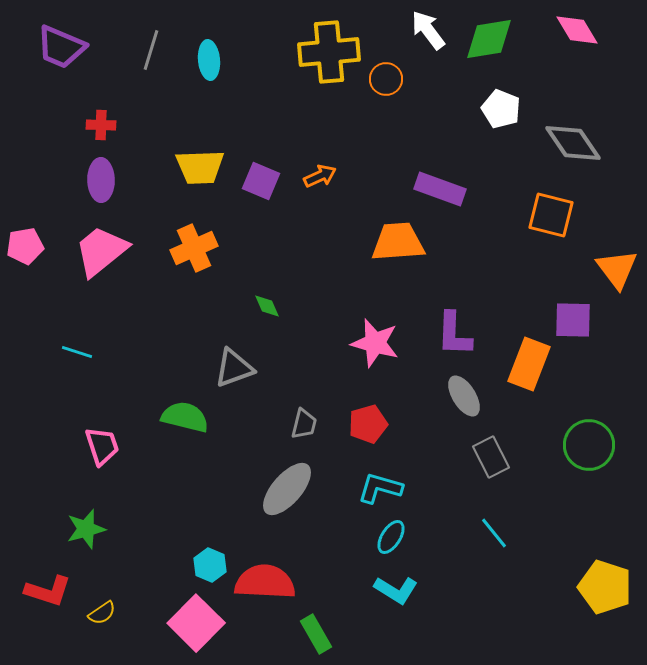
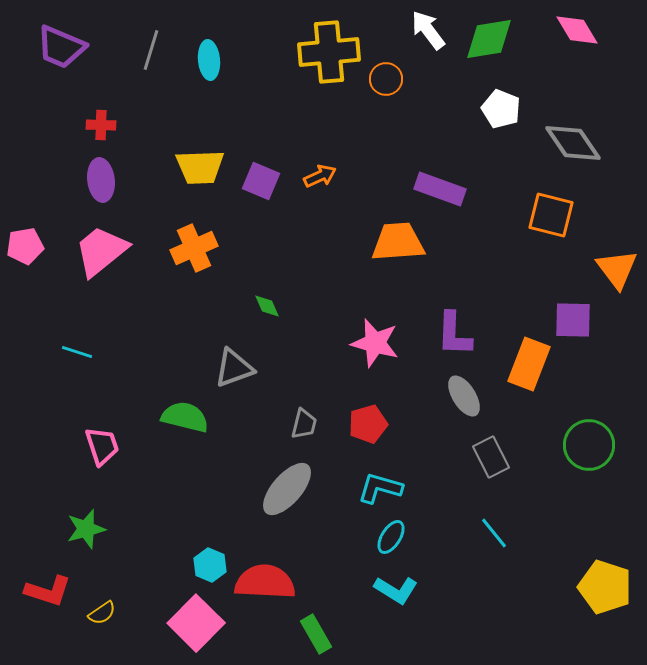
purple ellipse at (101, 180): rotated 6 degrees counterclockwise
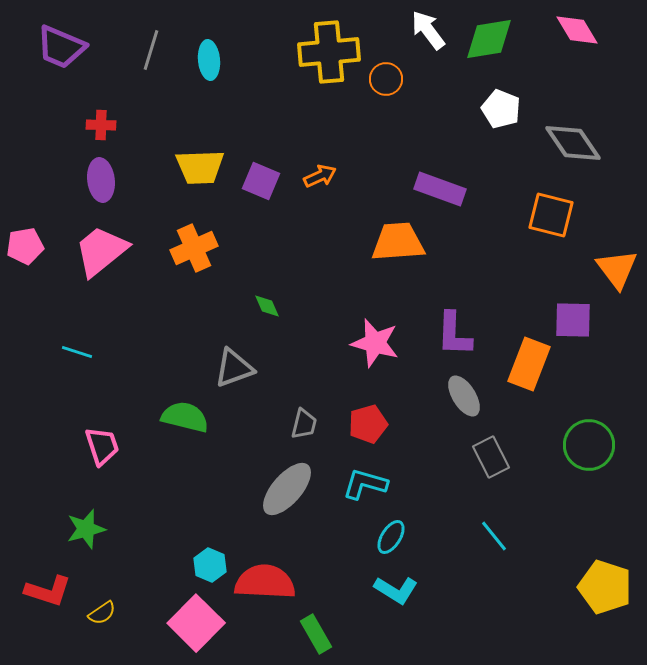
cyan L-shape at (380, 488): moved 15 px left, 4 px up
cyan line at (494, 533): moved 3 px down
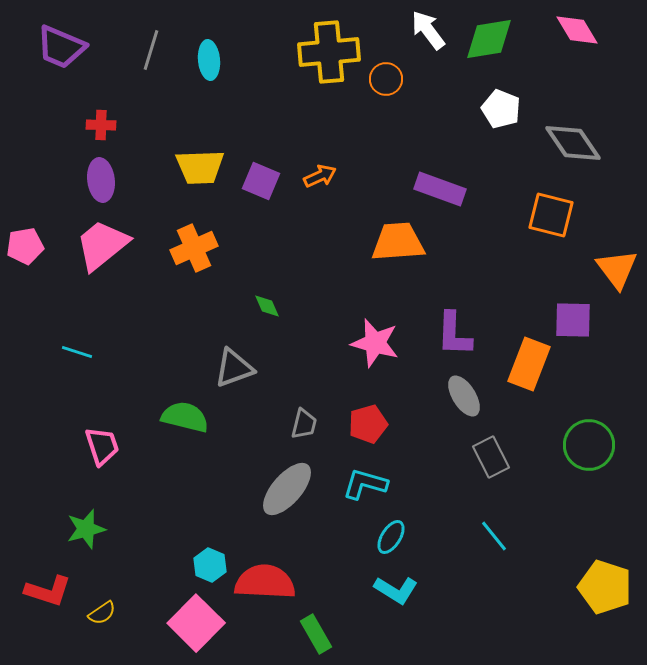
pink trapezoid at (101, 251): moved 1 px right, 6 px up
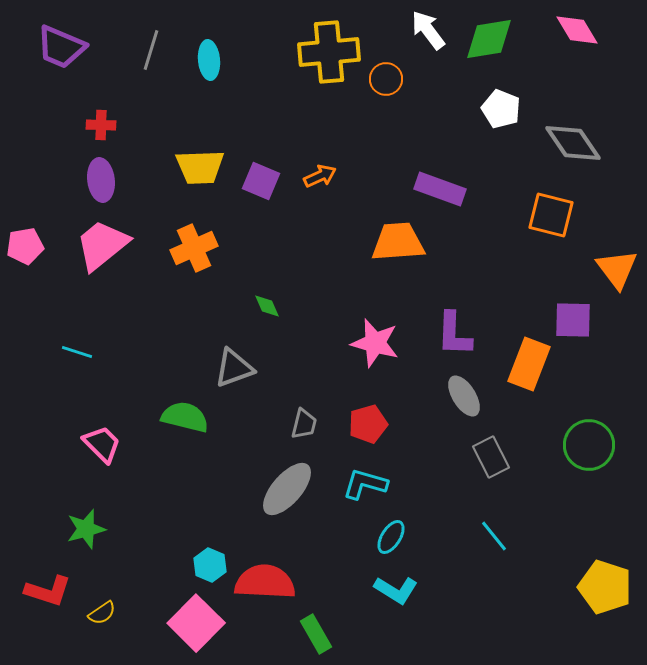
pink trapezoid at (102, 446): moved 2 px up; rotated 27 degrees counterclockwise
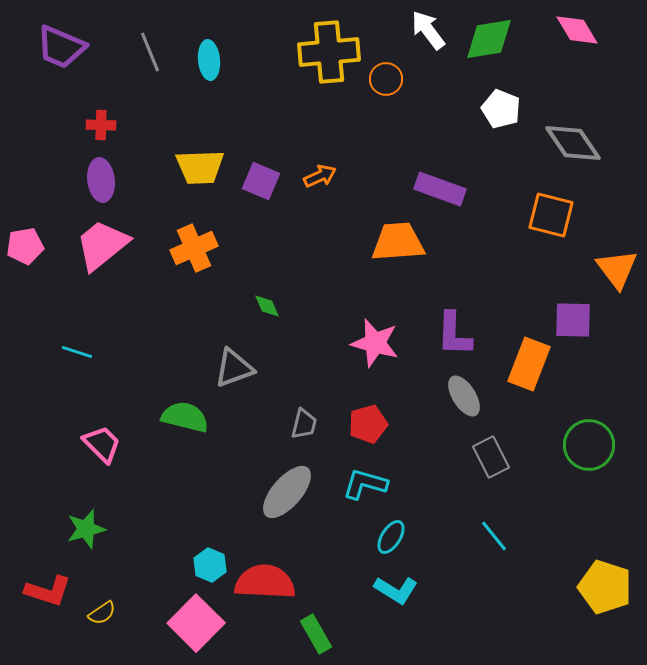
gray line at (151, 50): moved 1 px left, 2 px down; rotated 39 degrees counterclockwise
gray ellipse at (287, 489): moved 3 px down
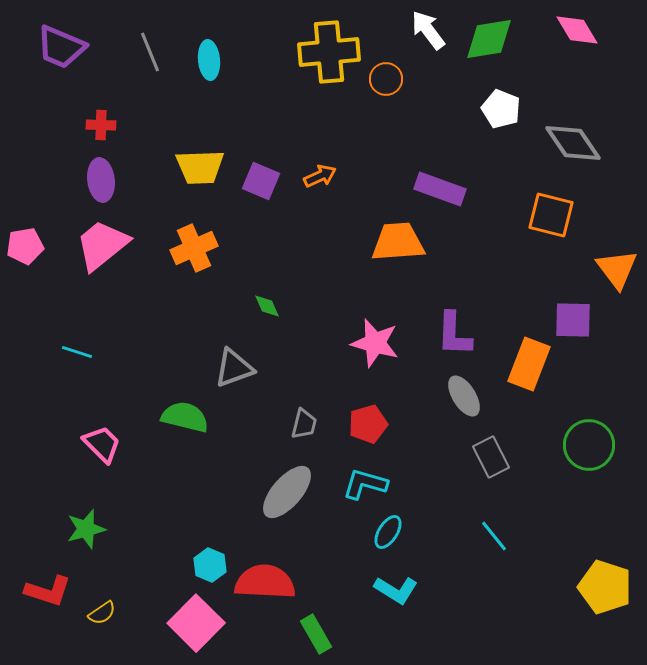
cyan ellipse at (391, 537): moved 3 px left, 5 px up
